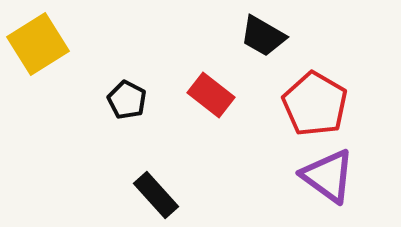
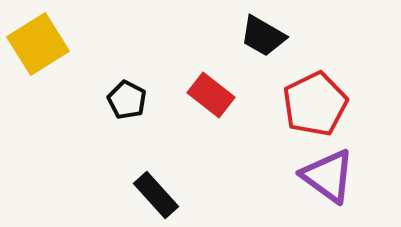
red pentagon: rotated 16 degrees clockwise
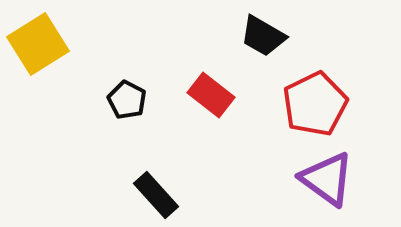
purple triangle: moved 1 px left, 3 px down
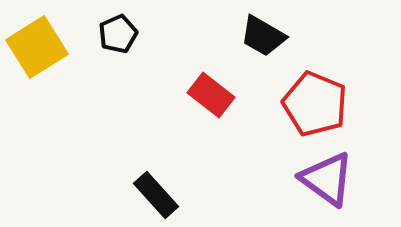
yellow square: moved 1 px left, 3 px down
black pentagon: moved 9 px left, 66 px up; rotated 21 degrees clockwise
red pentagon: rotated 24 degrees counterclockwise
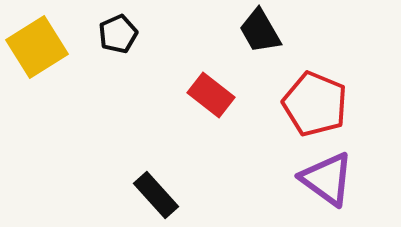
black trapezoid: moved 3 px left, 5 px up; rotated 30 degrees clockwise
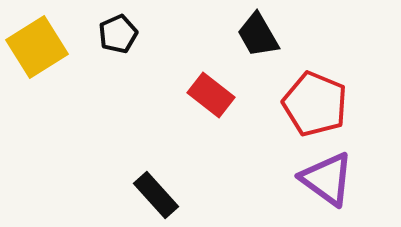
black trapezoid: moved 2 px left, 4 px down
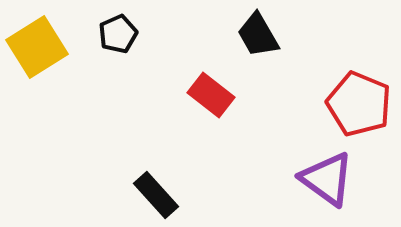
red pentagon: moved 44 px right
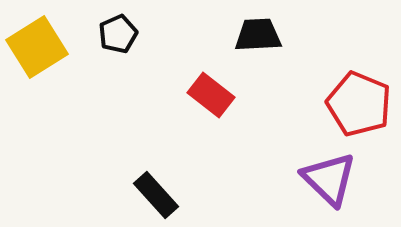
black trapezoid: rotated 117 degrees clockwise
purple triangle: moved 2 px right; rotated 8 degrees clockwise
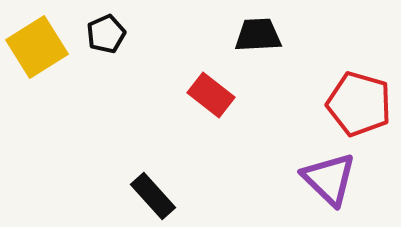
black pentagon: moved 12 px left
red pentagon: rotated 6 degrees counterclockwise
black rectangle: moved 3 px left, 1 px down
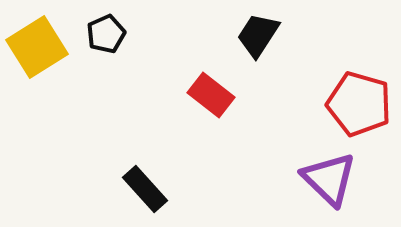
black trapezoid: rotated 54 degrees counterclockwise
black rectangle: moved 8 px left, 7 px up
